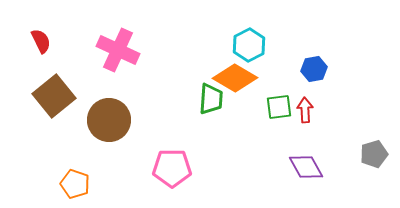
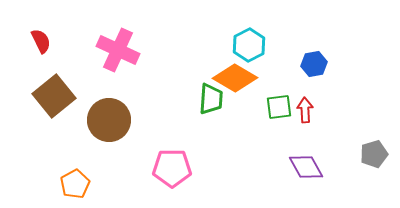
blue hexagon: moved 5 px up
orange pentagon: rotated 24 degrees clockwise
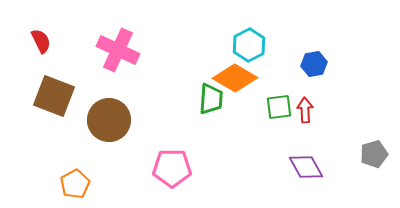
brown square: rotated 30 degrees counterclockwise
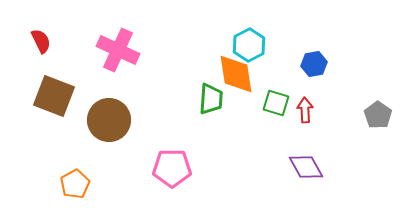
orange diamond: moved 1 px right, 4 px up; rotated 51 degrees clockwise
green square: moved 3 px left, 4 px up; rotated 24 degrees clockwise
gray pentagon: moved 4 px right, 39 px up; rotated 20 degrees counterclockwise
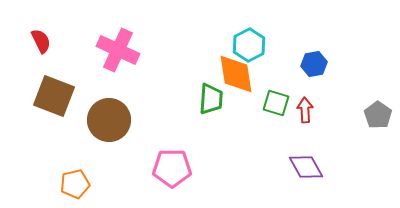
orange pentagon: rotated 16 degrees clockwise
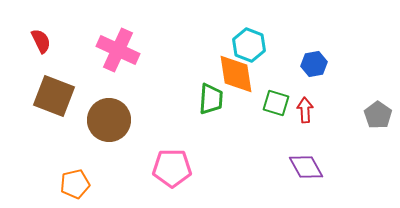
cyan hexagon: rotated 12 degrees counterclockwise
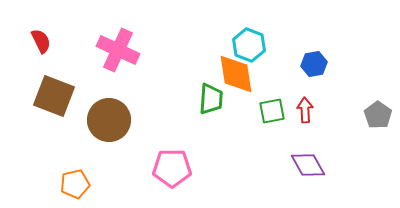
green square: moved 4 px left, 8 px down; rotated 28 degrees counterclockwise
purple diamond: moved 2 px right, 2 px up
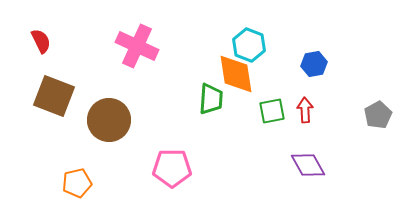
pink cross: moved 19 px right, 4 px up
gray pentagon: rotated 8 degrees clockwise
orange pentagon: moved 2 px right, 1 px up
